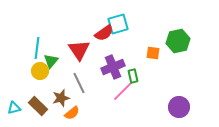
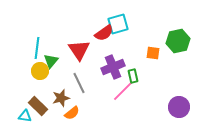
cyan triangle: moved 11 px right, 8 px down; rotated 24 degrees clockwise
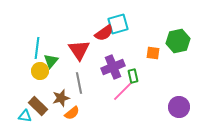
gray line: rotated 15 degrees clockwise
